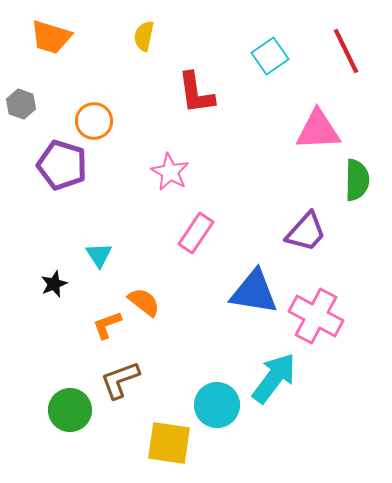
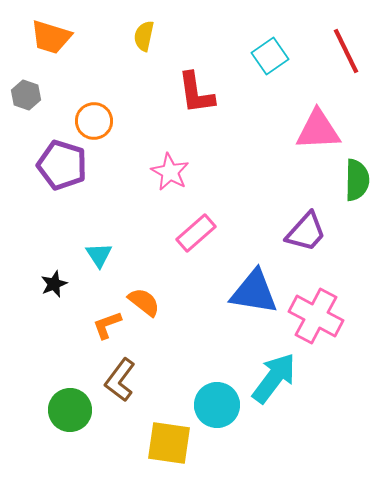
gray hexagon: moved 5 px right, 9 px up
pink rectangle: rotated 15 degrees clockwise
brown L-shape: rotated 33 degrees counterclockwise
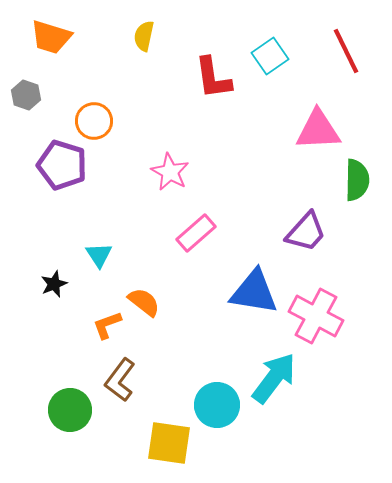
red L-shape: moved 17 px right, 15 px up
